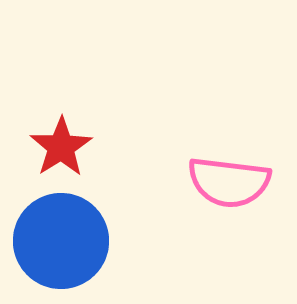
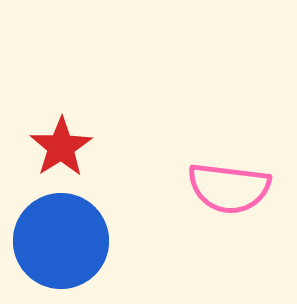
pink semicircle: moved 6 px down
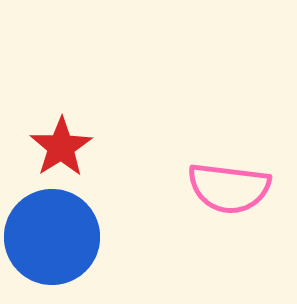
blue circle: moved 9 px left, 4 px up
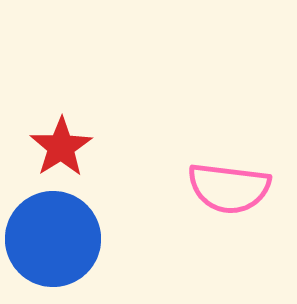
blue circle: moved 1 px right, 2 px down
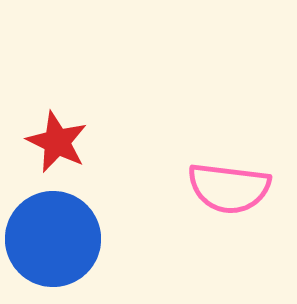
red star: moved 4 px left, 5 px up; rotated 14 degrees counterclockwise
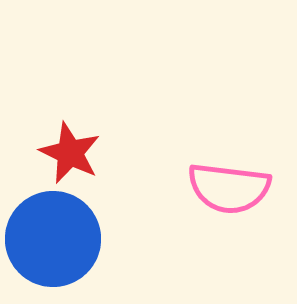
red star: moved 13 px right, 11 px down
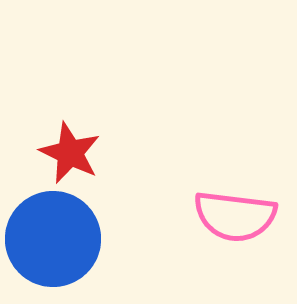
pink semicircle: moved 6 px right, 28 px down
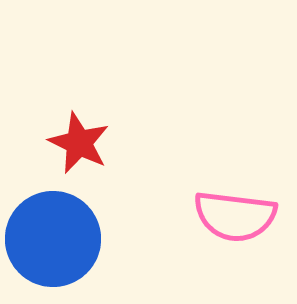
red star: moved 9 px right, 10 px up
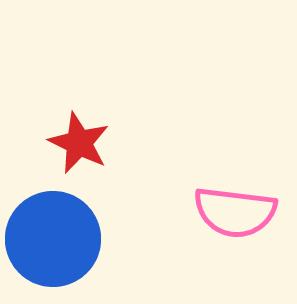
pink semicircle: moved 4 px up
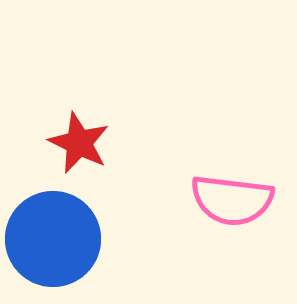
pink semicircle: moved 3 px left, 12 px up
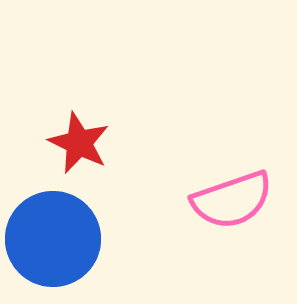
pink semicircle: rotated 26 degrees counterclockwise
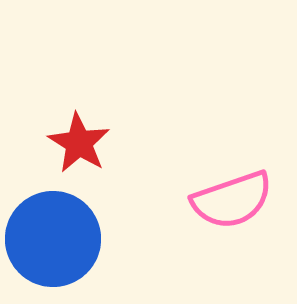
red star: rotated 6 degrees clockwise
